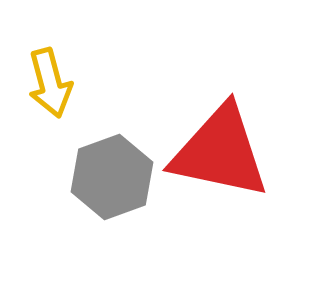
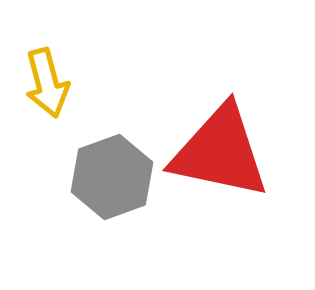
yellow arrow: moved 3 px left
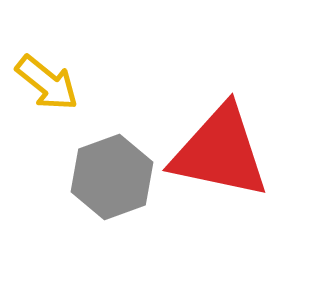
yellow arrow: rotated 36 degrees counterclockwise
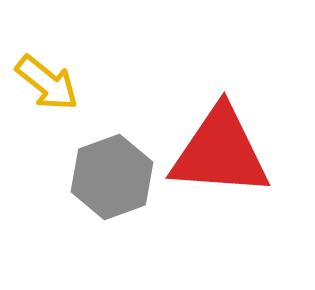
red triangle: rotated 8 degrees counterclockwise
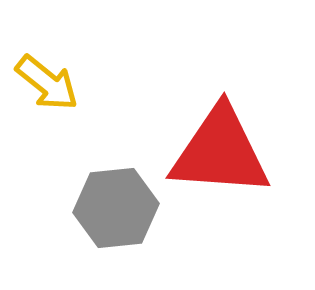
gray hexagon: moved 4 px right, 31 px down; rotated 14 degrees clockwise
